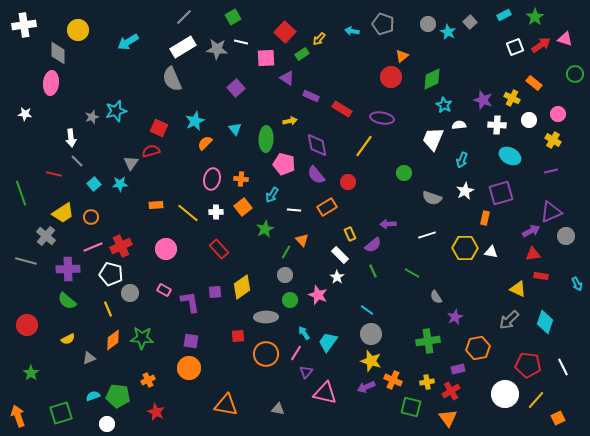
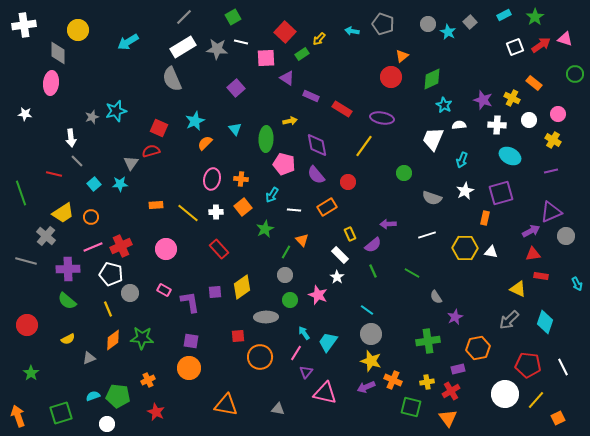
orange circle at (266, 354): moved 6 px left, 3 px down
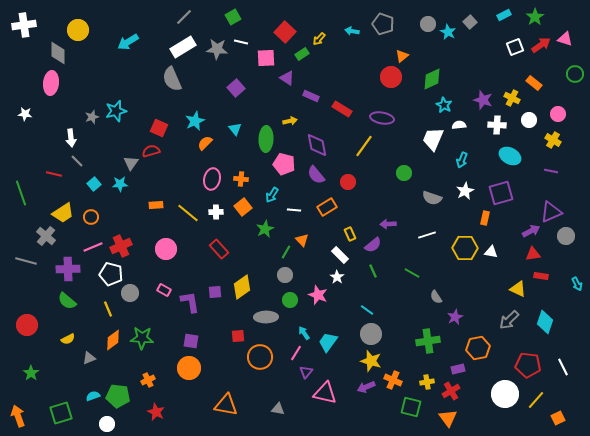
purple line at (551, 171): rotated 24 degrees clockwise
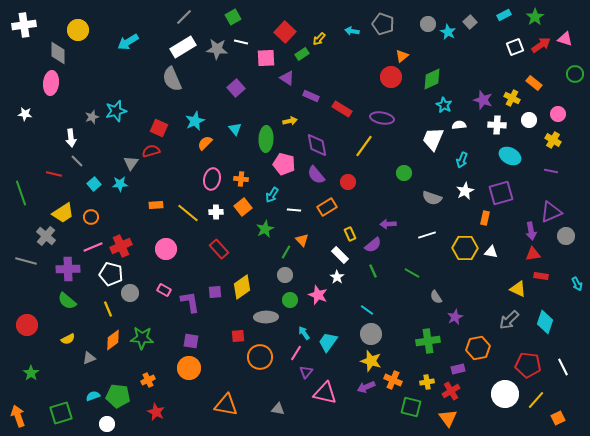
purple arrow at (531, 231): rotated 108 degrees clockwise
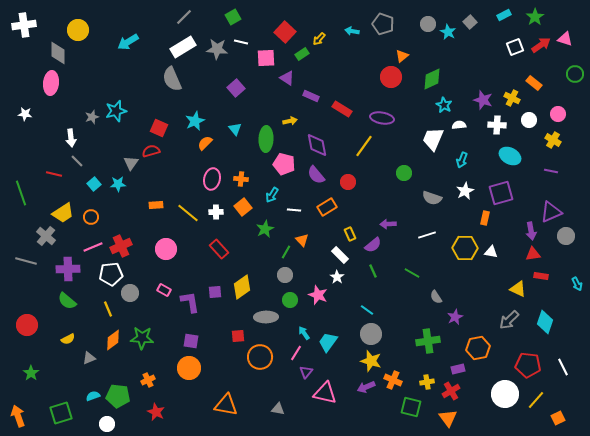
cyan star at (120, 184): moved 2 px left
white pentagon at (111, 274): rotated 20 degrees counterclockwise
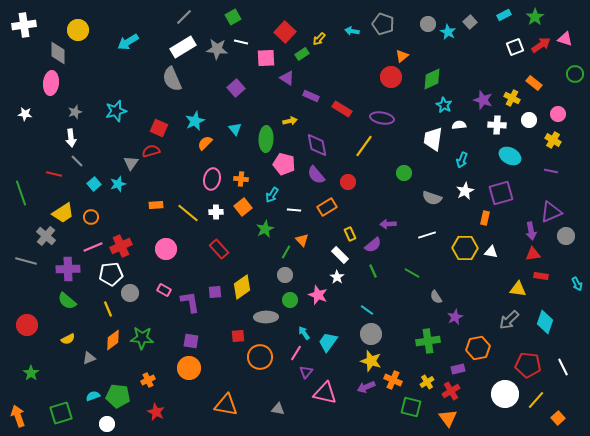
gray star at (92, 117): moved 17 px left, 5 px up
white trapezoid at (433, 139): rotated 15 degrees counterclockwise
cyan star at (118, 184): rotated 14 degrees counterclockwise
yellow triangle at (518, 289): rotated 18 degrees counterclockwise
yellow cross at (427, 382): rotated 24 degrees counterclockwise
orange square at (558, 418): rotated 16 degrees counterclockwise
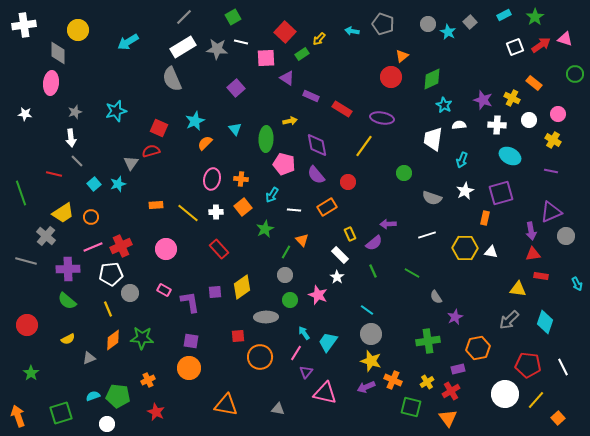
purple semicircle at (373, 245): moved 1 px right, 2 px up
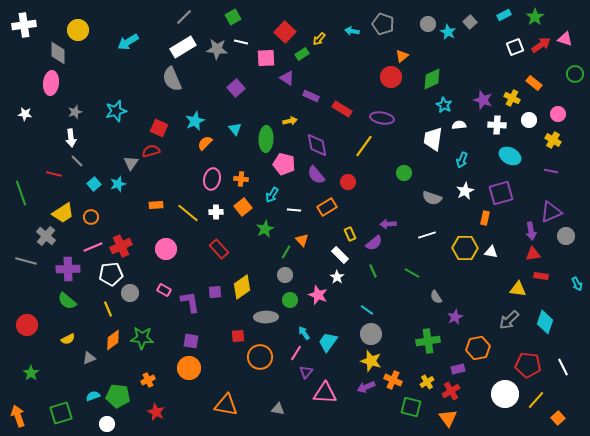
pink triangle at (325, 393): rotated 10 degrees counterclockwise
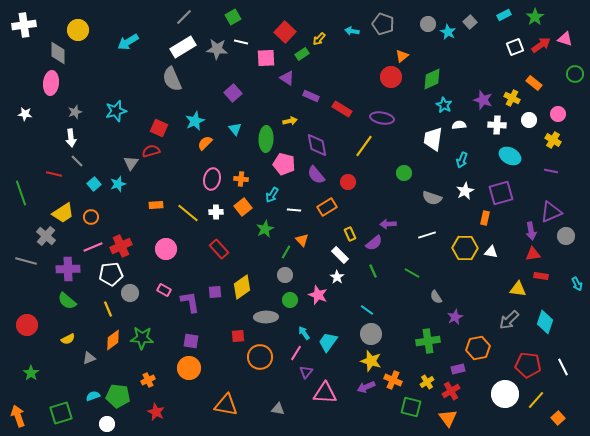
purple square at (236, 88): moved 3 px left, 5 px down
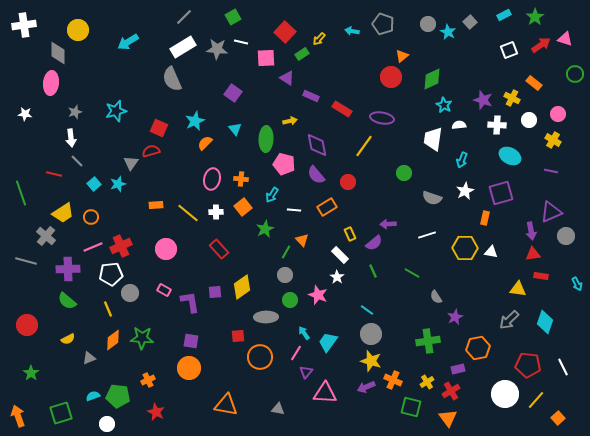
white square at (515, 47): moved 6 px left, 3 px down
purple square at (233, 93): rotated 12 degrees counterclockwise
